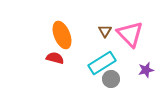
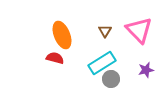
pink triangle: moved 9 px right, 4 px up
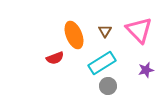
orange ellipse: moved 12 px right
red semicircle: rotated 144 degrees clockwise
gray circle: moved 3 px left, 7 px down
